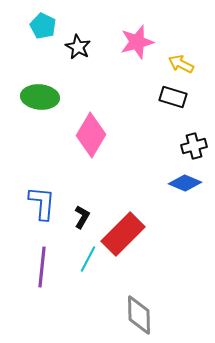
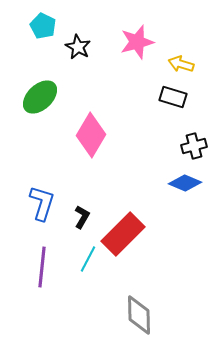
yellow arrow: rotated 10 degrees counterclockwise
green ellipse: rotated 48 degrees counterclockwise
blue L-shape: rotated 12 degrees clockwise
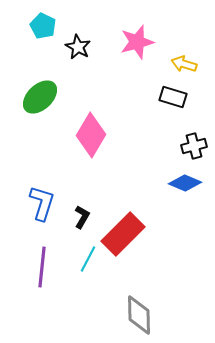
yellow arrow: moved 3 px right
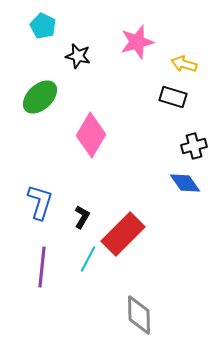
black star: moved 9 px down; rotated 15 degrees counterclockwise
blue diamond: rotated 32 degrees clockwise
blue L-shape: moved 2 px left, 1 px up
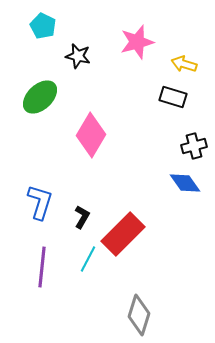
gray diamond: rotated 18 degrees clockwise
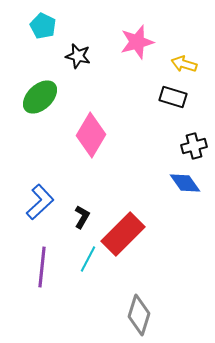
blue L-shape: rotated 30 degrees clockwise
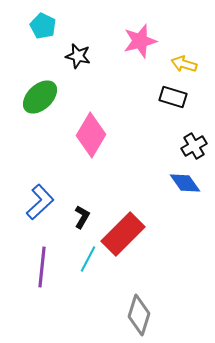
pink star: moved 3 px right, 1 px up
black cross: rotated 15 degrees counterclockwise
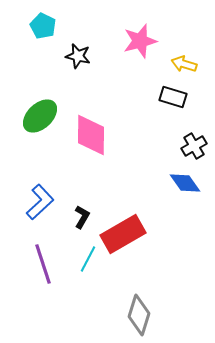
green ellipse: moved 19 px down
pink diamond: rotated 30 degrees counterclockwise
red rectangle: rotated 15 degrees clockwise
purple line: moved 1 px right, 3 px up; rotated 24 degrees counterclockwise
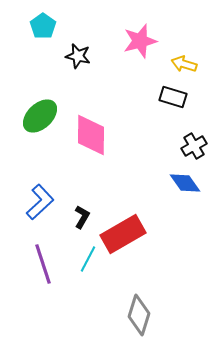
cyan pentagon: rotated 10 degrees clockwise
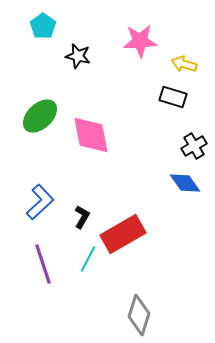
pink star: rotated 12 degrees clockwise
pink diamond: rotated 12 degrees counterclockwise
